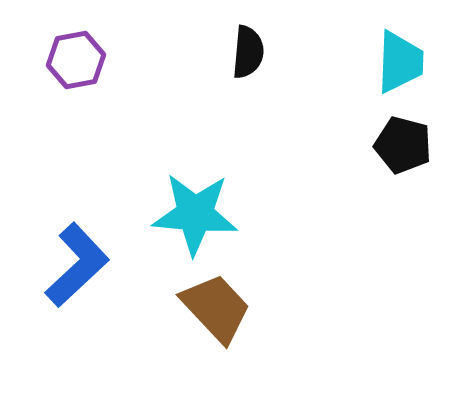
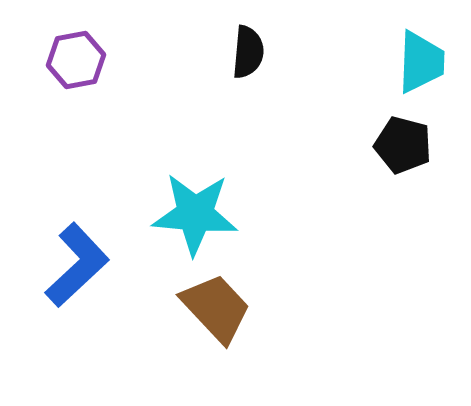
cyan trapezoid: moved 21 px right
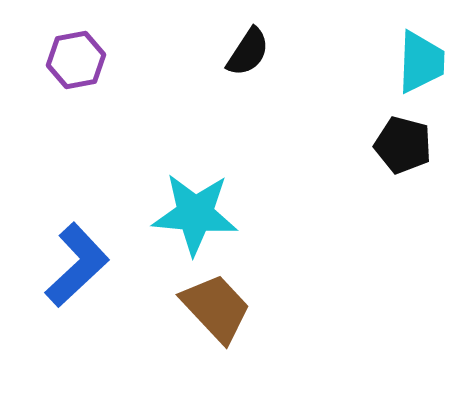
black semicircle: rotated 28 degrees clockwise
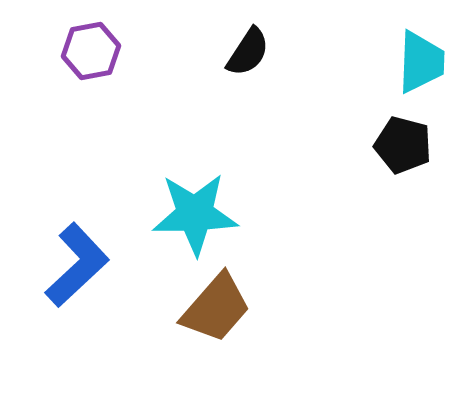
purple hexagon: moved 15 px right, 9 px up
cyan star: rotated 6 degrees counterclockwise
brown trapezoid: rotated 84 degrees clockwise
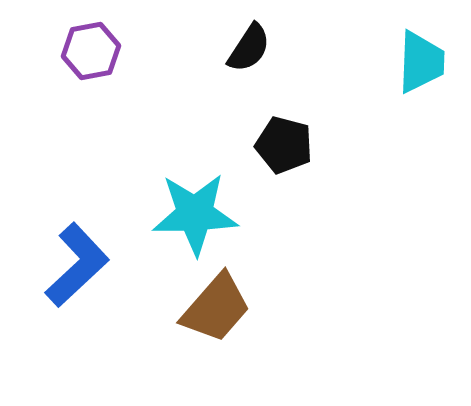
black semicircle: moved 1 px right, 4 px up
black pentagon: moved 119 px left
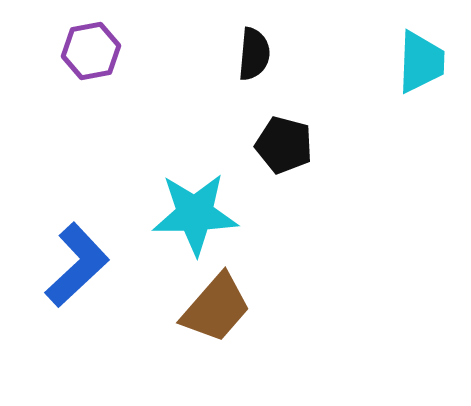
black semicircle: moved 5 px right, 6 px down; rotated 28 degrees counterclockwise
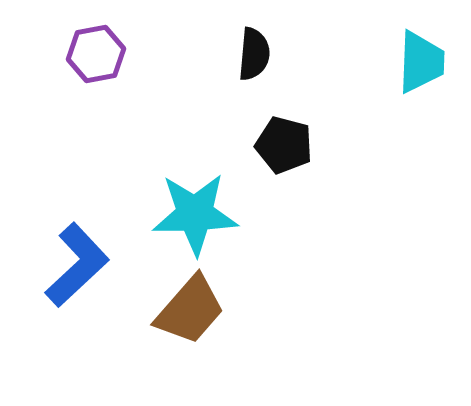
purple hexagon: moved 5 px right, 3 px down
brown trapezoid: moved 26 px left, 2 px down
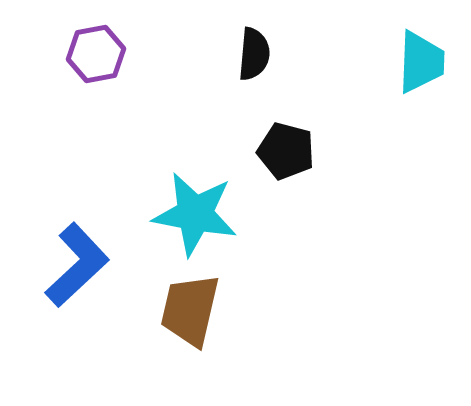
black pentagon: moved 2 px right, 6 px down
cyan star: rotated 12 degrees clockwise
brown trapezoid: rotated 152 degrees clockwise
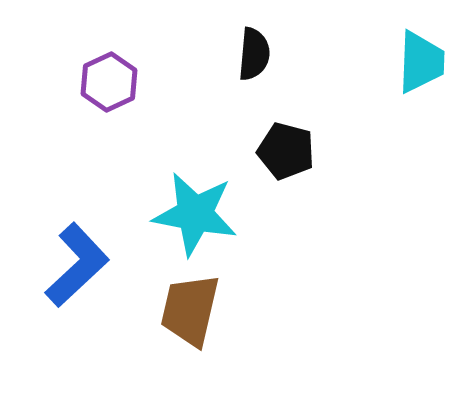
purple hexagon: moved 13 px right, 28 px down; rotated 14 degrees counterclockwise
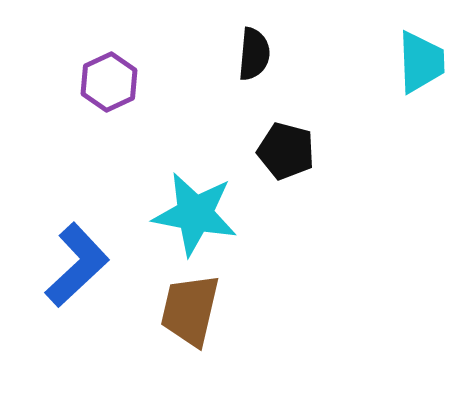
cyan trapezoid: rotated 4 degrees counterclockwise
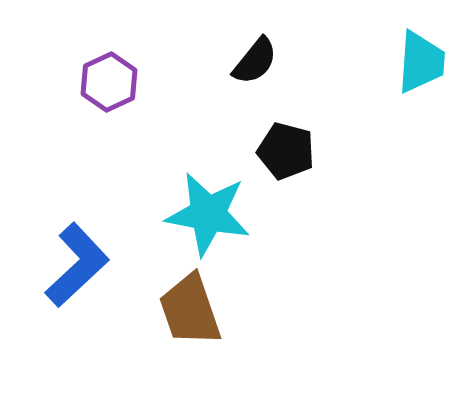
black semicircle: moved 1 px right, 7 px down; rotated 34 degrees clockwise
cyan trapezoid: rotated 6 degrees clockwise
cyan star: moved 13 px right
brown trapezoid: rotated 32 degrees counterclockwise
